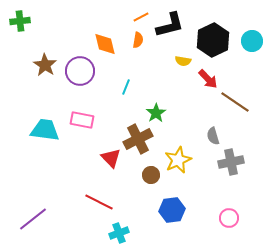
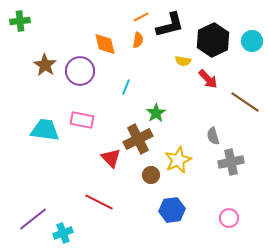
brown line: moved 10 px right
cyan cross: moved 56 px left
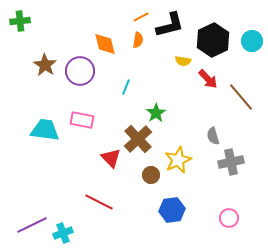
brown line: moved 4 px left, 5 px up; rotated 16 degrees clockwise
brown cross: rotated 16 degrees counterclockwise
purple line: moved 1 px left, 6 px down; rotated 12 degrees clockwise
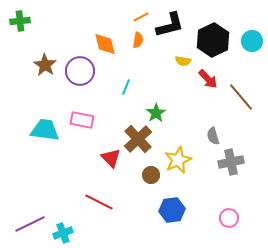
purple line: moved 2 px left, 1 px up
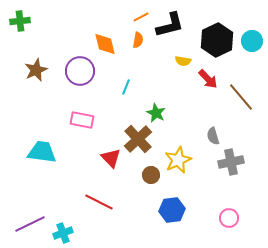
black hexagon: moved 4 px right
brown star: moved 9 px left, 5 px down; rotated 15 degrees clockwise
green star: rotated 12 degrees counterclockwise
cyan trapezoid: moved 3 px left, 22 px down
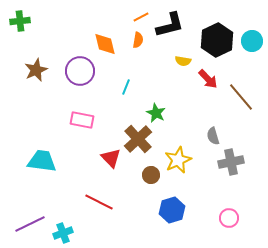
cyan trapezoid: moved 9 px down
blue hexagon: rotated 10 degrees counterclockwise
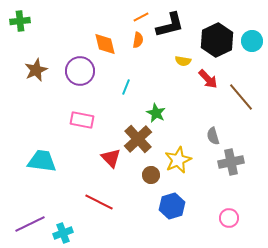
blue hexagon: moved 4 px up
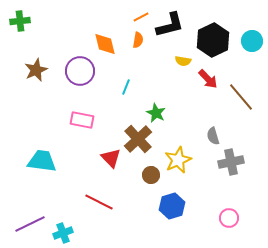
black hexagon: moved 4 px left
